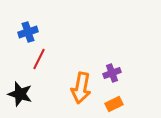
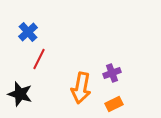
blue cross: rotated 24 degrees counterclockwise
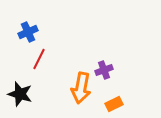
blue cross: rotated 18 degrees clockwise
purple cross: moved 8 px left, 3 px up
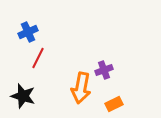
red line: moved 1 px left, 1 px up
black star: moved 3 px right, 2 px down
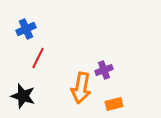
blue cross: moved 2 px left, 3 px up
orange rectangle: rotated 12 degrees clockwise
